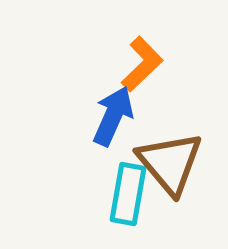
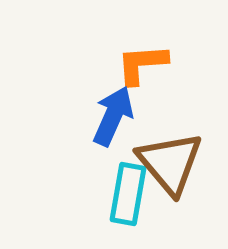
orange L-shape: rotated 140 degrees counterclockwise
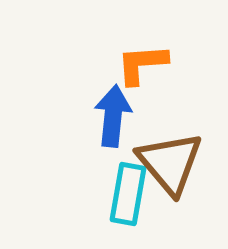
blue arrow: rotated 18 degrees counterclockwise
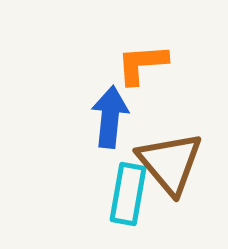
blue arrow: moved 3 px left, 1 px down
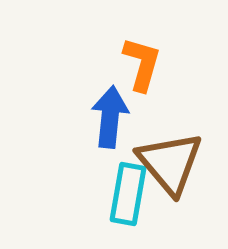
orange L-shape: rotated 110 degrees clockwise
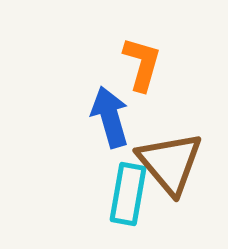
blue arrow: rotated 22 degrees counterclockwise
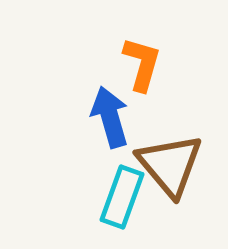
brown triangle: moved 2 px down
cyan rectangle: moved 6 px left, 3 px down; rotated 10 degrees clockwise
